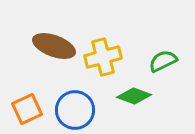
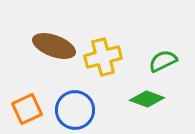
green diamond: moved 13 px right, 3 px down
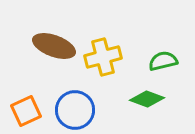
green semicircle: rotated 12 degrees clockwise
orange square: moved 1 px left, 2 px down
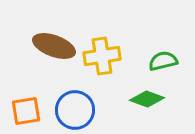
yellow cross: moved 1 px left, 1 px up; rotated 6 degrees clockwise
orange square: rotated 16 degrees clockwise
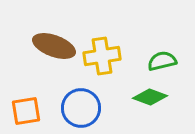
green semicircle: moved 1 px left
green diamond: moved 3 px right, 2 px up
blue circle: moved 6 px right, 2 px up
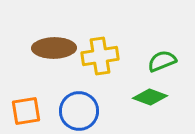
brown ellipse: moved 2 px down; rotated 21 degrees counterclockwise
yellow cross: moved 2 px left
green semicircle: rotated 8 degrees counterclockwise
blue circle: moved 2 px left, 3 px down
